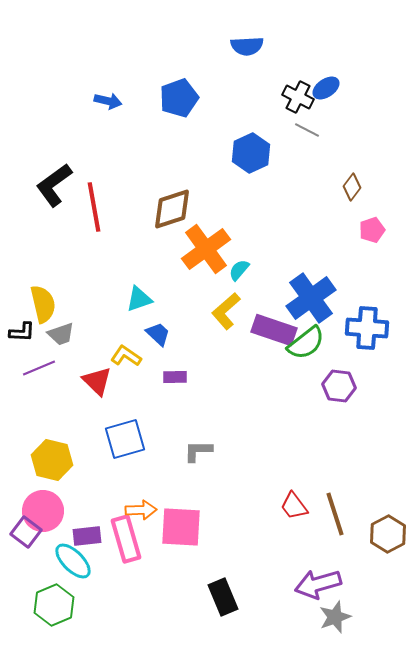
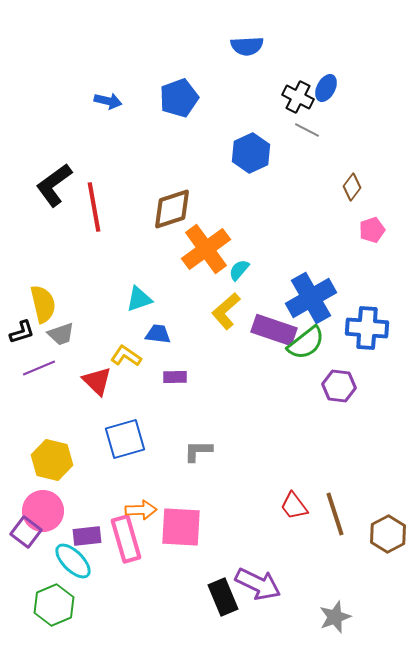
blue ellipse at (326, 88): rotated 28 degrees counterclockwise
blue cross at (311, 298): rotated 6 degrees clockwise
black L-shape at (22, 332): rotated 20 degrees counterclockwise
blue trapezoid at (158, 334): rotated 36 degrees counterclockwise
purple arrow at (318, 584): moved 60 px left; rotated 138 degrees counterclockwise
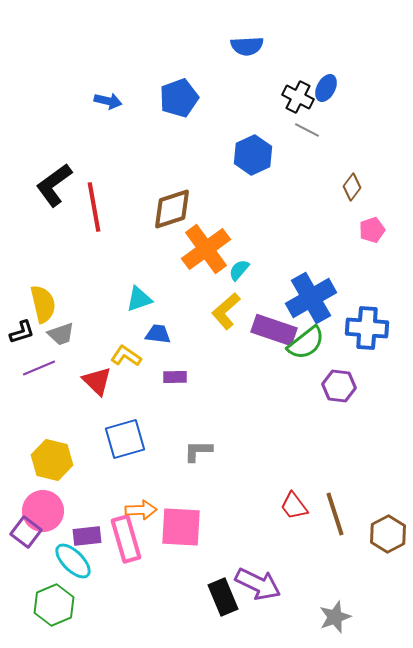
blue hexagon at (251, 153): moved 2 px right, 2 px down
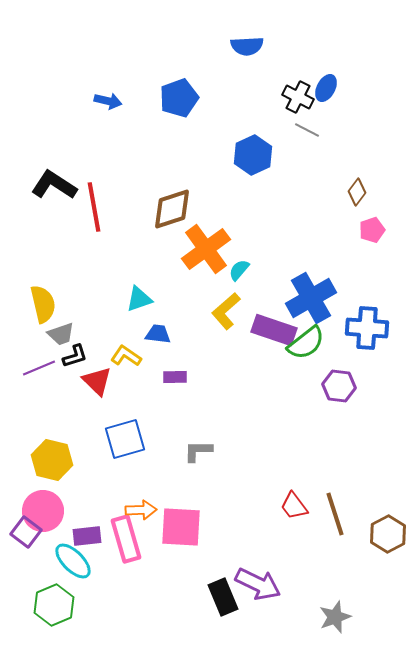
black L-shape at (54, 185): rotated 69 degrees clockwise
brown diamond at (352, 187): moved 5 px right, 5 px down
black L-shape at (22, 332): moved 53 px right, 24 px down
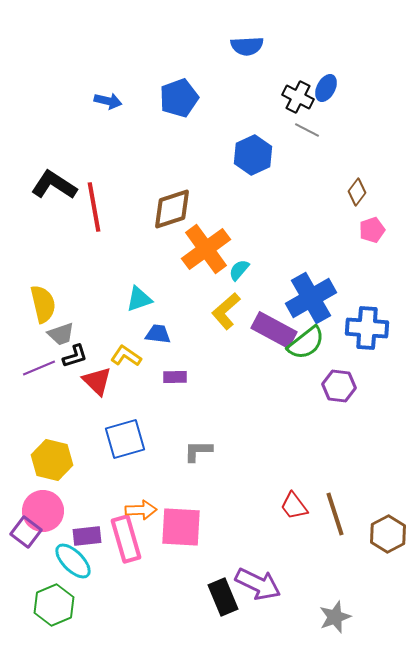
purple rectangle at (274, 330): rotated 9 degrees clockwise
